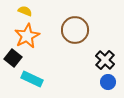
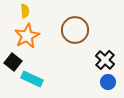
yellow semicircle: rotated 64 degrees clockwise
black square: moved 4 px down
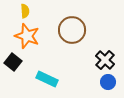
brown circle: moved 3 px left
orange star: rotated 25 degrees counterclockwise
cyan rectangle: moved 15 px right
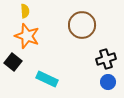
brown circle: moved 10 px right, 5 px up
black cross: moved 1 px right, 1 px up; rotated 30 degrees clockwise
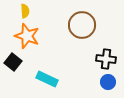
black cross: rotated 24 degrees clockwise
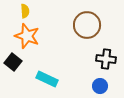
brown circle: moved 5 px right
blue circle: moved 8 px left, 4 px down
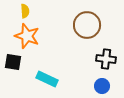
black square: rotated 30 degrees counterclockwise
blue circle: moved 2 px right
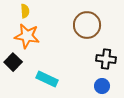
orange star: rotated 10 degrees counterclockwise
black square: rotated 36 degrees clockwise
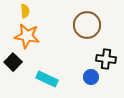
blue circle: moved 11 px left, 9 px up
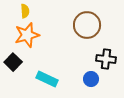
orange star: moved 1 px up; rotated 25 degrees counterclockwise
blue circle: moved 2 px down
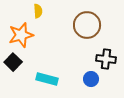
yellow semicircle: moved 13 px right
orange star: moved 6 px left
cyan rectangle: rotated 10 degrees counterclockwise
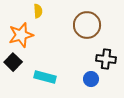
cyan rectangle: moved 2 px left, 2 px up
